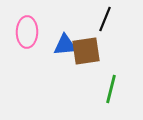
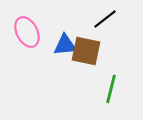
black line: rotated 30 degrees clockwise
pink ellipse: rotated 28 degrees counterclockwise
brown square: rotated 20 degrees clockwise
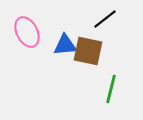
brown square: moved 2 px right
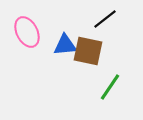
green line: moved 1 px left, 2 px up; rotated 20 degrees clockwise
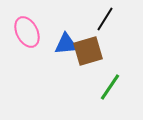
black line: rotated 20 degrees counterclockwise
blue triangle: moved 1 px right, 1 px up
brown square: rotated 28 degrees counterclockwise
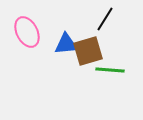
green line: moved 17 px up; rotated 60 degrees clockwise
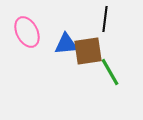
black line: rotated 25 degrees counterclockwise
brown square: rotated 8 degrees clockwise
green line: moved 2 px down; rotated 56 degrees clockwise
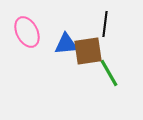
black line: moved 5 px down
green line: moved 1 px left, 1 px down
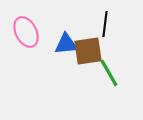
pink ellipse: moved 1 px left
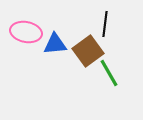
pink ellipse: rotated 52 degrees counterclockwise
blue triangle: moved 11 px left
brown square: rotated 28 degrees counterclockwise
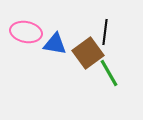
black line: moved 8 px down
blue triangle: rotated 15 degrees clockwise
brown square: moved 2 px down
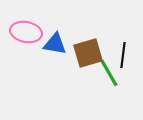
black line: moved 18 px right, 23 px down
brown square: rotated 20 degrees clockwise
